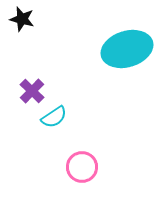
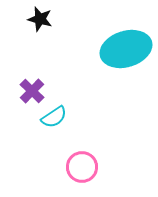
black star: moved 18 px right
cyan ellipse: moved 1 px left
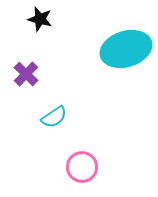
purple cross: moved 6 px left, 17 px up
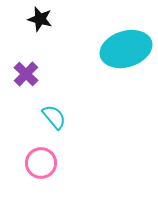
cyan semicircle: rotated 96 degrees counterclockwise
pink circle: moved 41 px left, 4 px up
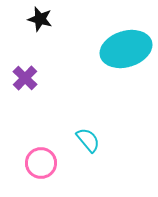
purple cross: moved 1 px left, 4 px down
cyan semicircle: moved 34 px right, 23 px down
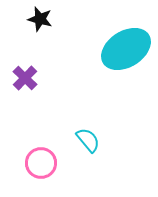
cyan ellipse: rotated 15 degrees counterclockwise
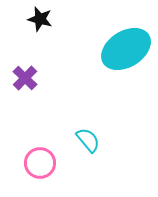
pink circle: moved 1 px left
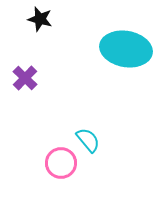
cyan ellipse: rotated 42 degrees clockwise
pink circle: moved 21 px right
